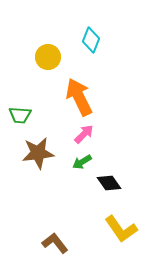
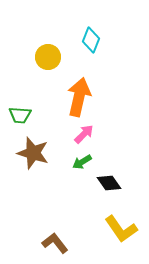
orange arrow: rotated 39 degrees clockwise
brown star: moved 5 px left; rotated 24 degrees clockwise
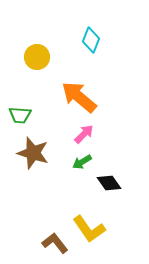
yellow circle: moved 11 px left
orange arrow: rotated 63 degrees counterclockwise
yellow L-shape: moved 32 px left
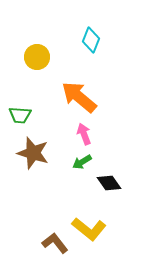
pink arrow: rotated 65 degrees counterclockwise
yellow L-shape: rotated 16 degrees counterclockwise
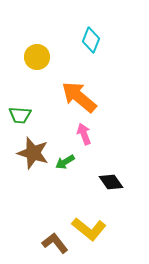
green arrow: moved 17 px left
black diamond: moved 2 px right, 1 px up
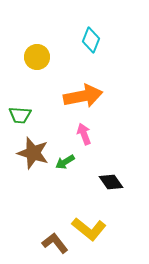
orange arrow: moved 4 px right, 1 px up; rotated 129 degrees clockwise
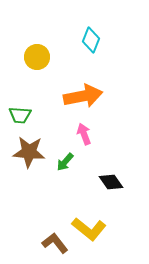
brown star: moved 4 px left, 1 px up; rotated 12 degrees counterclockwise
green arrow: rotated 18 degrees counterclockwise
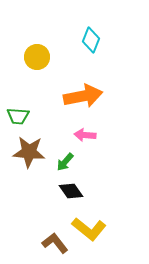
green trapezoid: moved 2 px left, 1 px down
pink arrow: moved 1 px right, 1 px down; rotated 65 degrees counterclockwise
black diamond: moved 40 px left, 9 px down
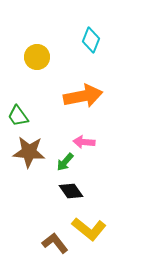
green trapezoid: rotated 50 degrees clockwise
pink arrow: moved 1 px left, 7 px down
